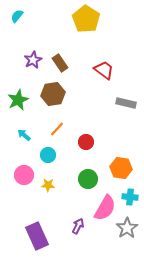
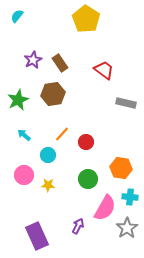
orange line: moved 5 px right, 5 px down
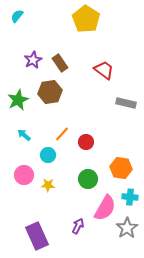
brown hexagon: moved 3 px left, 2 px up
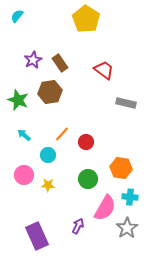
green star: rotated 25 degrees counterclockwise
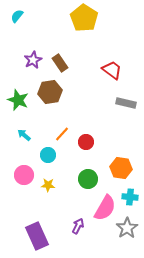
yellow pentagon: moved 2 px left, 1 px up
red trapezoid: moved 8 px right
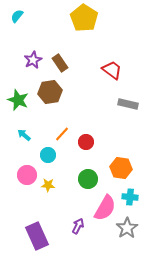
gray rectangle: moved 2 px right, 1 px down
pink circle: moved 3 px right
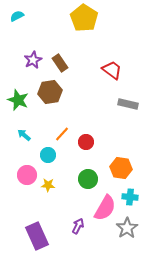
cyan semicircle: rotated 24 degrees clockwise
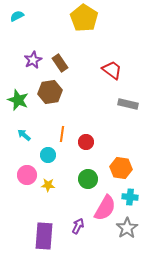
orange line: rotated 35 degrees counterclockwise
purple rectangle: moved 7 px right; rotated 28 degrees clockwise
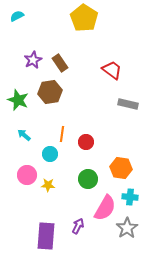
cyan circle: moved 2 px right, 1 px up
purple rectangle: moved 2 px right
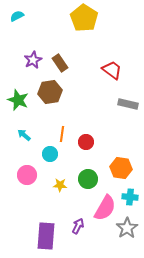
yellow star: moved 12 px right
